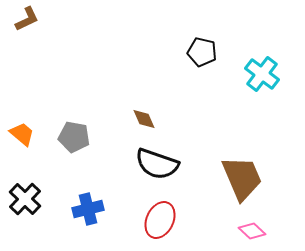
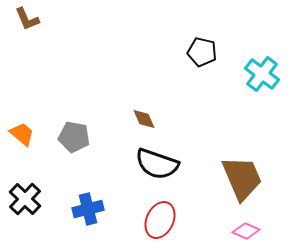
brown L-shape: rotated 92 degrees clockwise
pink diamond: moved 6 px left; rotated 20 degrees counterclockwise
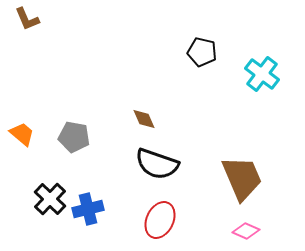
black cross: moved 25 px right
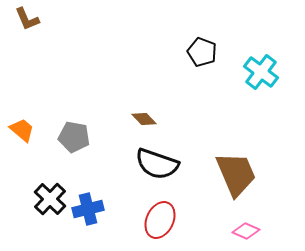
black pentagon: rotated 8 degrees clockwise
cyan cross: moved 1 px left, 2 px up
brown diamond: rotated 20 degrees counterclockwise
orange trapezoid: moved 4 px up
brown trapezoid: moved 6 px left, 4 px up
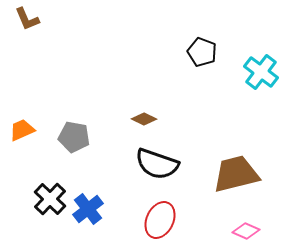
brown diamond: rotated 20 degrees counterclockwise
orange trapezoid: rotated 64 degrees counterclockwise
brown trapezoid: rotated 81 degrees counterclockwise
blue cross: rotated 24 degrees counterclockwise
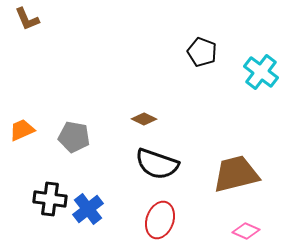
black cross: rotated 36 degrees counterclockwise
red ellipse: rotated 6 degrees counterclockwise
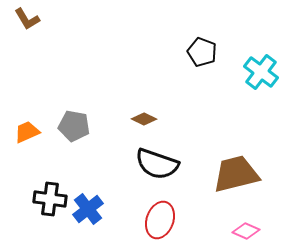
brown L-shape: rotated 8 degrees counterclockwise
orange trapezoid: moved 5 px right, 2 px down
gray pentagon: moved 11 px up
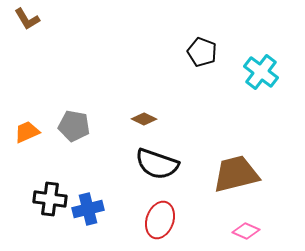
blue cross: rotated 24 degrees clockwise
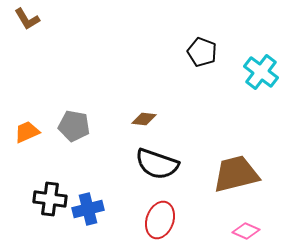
brown diamond: rotated 20 degrees counterclockwise
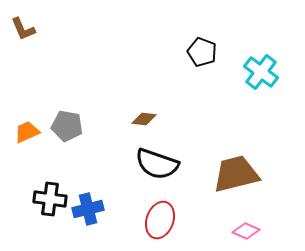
brown L-shape: moved 4 px left, 10 px down; rotated 8 degrees clockwise
gray pentagon: moved 7 px left
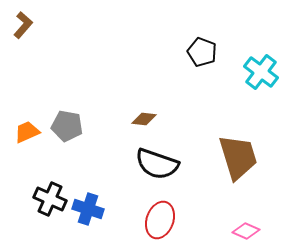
brown L-shape: moved 4 px up; rotated 116 degrees counterclockwise
brown trapezoid: moved 2 px right, 17 px up; rotated 87 degrees clockwise
black cross: rotated 16 degrees clockwise
blue cross: rotated 32 degrees clockwise
